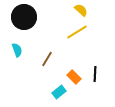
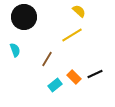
yellow semicircle: moved 2 px left, 1 px down
yellow line: moved 5 px left, 3 px down
cyan semicircle: moved 2 px left
black line: rotated 63 degrees clockwise
cyan rectangle: moved 4 px left, 7 px up
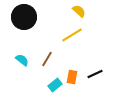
cyan semicircle: moved 7 px right, 10 px down; rotated 32 degrees counterclockwise
orange rectangle: moved 2 px left; rotated 56 degrees clockwise
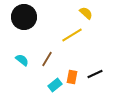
yellow semicircle: moved 7 px right, 2 px down
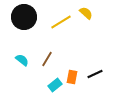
yellow line: moved 11 px left, 13 px up
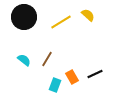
yellow semicircle: moved 2 px right, 2 px down
cyan semicircle: moved 2 px right
orange rectangle: rotated 40 degrees counterclockwise
cyan rectangle: rotated 32 degrees counterclockwise
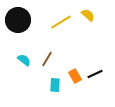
black circle: moved 6 px left, 3 px down
orange rectangle: moved 3 px right, 1 px up
cyan rectangle: rotated 16 degrees counterclockwise
